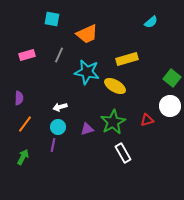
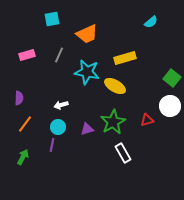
cyan square: rotated 21 degrees counterclockwise
yellow rectangle: moved 2 px left, 1 px up
white arrow: moved 1 px right, 2 px up
purple line: moved 1 px left
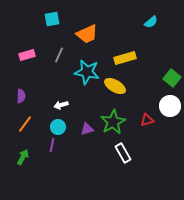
purple semicircle: moved 2 px right, 2 px up
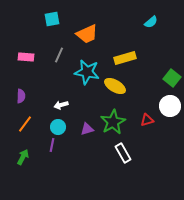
pink rectangle: moved 1 px left, 2 px down; rotated 21 degrees clockwise
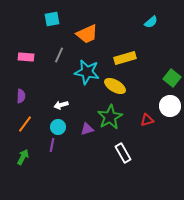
green star: moved 3 px left, 5 px up
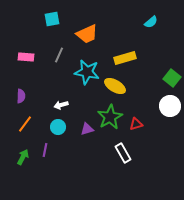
red triangle: moved 11 px left, 4 px down
purple line: moved 7 px left, 5 px down
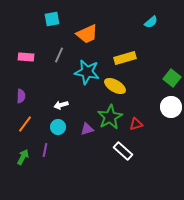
white circle: moved 1 px right, 1 px down
white rectangle: moved 2 px up; rotated 18 degrees counterclockwise
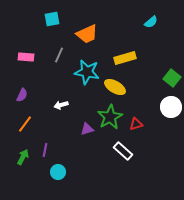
yellow ellipse: moved 1 px down
purple semicircle: moved 1 px right, 1 px up; rotated 24 degrees clockwise
cyan circle: moved 45 px down
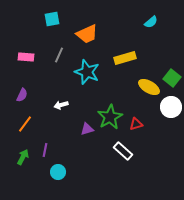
cyan star: rotated 10 degrees clockwise
yellow ellipse: moved 34 px right
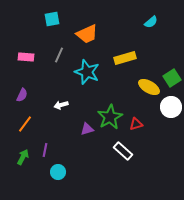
green square: rotated 18 degrees clockwise
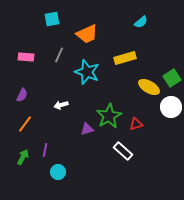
cyan semicircle: moved 10 px left
green star: moved 1 px left, 1 px up
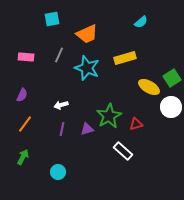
cyan star: moved 4 px up
purple line: moved 17 px right, 21 px up
